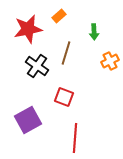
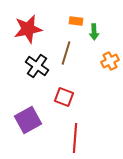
orange rectangle: moved 17 px right, 5 px down; rotated 48 degrees clockwise
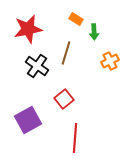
orange rectangle: moved 2 px up; rotated 24 degrees clockwise
red square: moved 2 px down; rotated 30 degrees clockwise
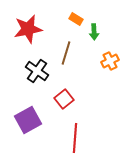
black cross: moved 5 px down
